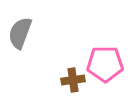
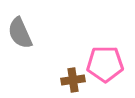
gray semicircle: rotated 44 degrees counterclockwise
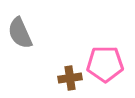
brown cross: moved 3 px left, 2 px up
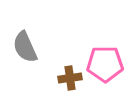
gray semicircle: moved 5 px right, 14 px down
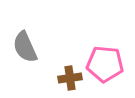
pink pentagon: rotated 6 degrees clockwise
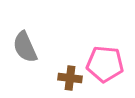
brown cross: rotated 15 degrees clockwise
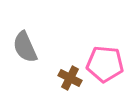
brown cross: rotated 20 degrees clockwise
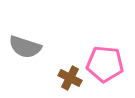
gray semicircle: rotated 48 degrees counterclockwise
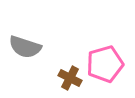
pink pentagon: rotated 21 degrees counterclockwise
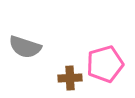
brown cross: rotated 30 degrees counterclockwise
